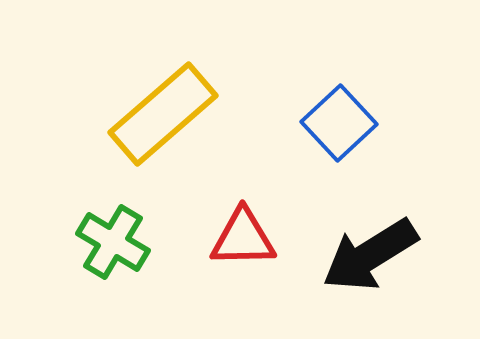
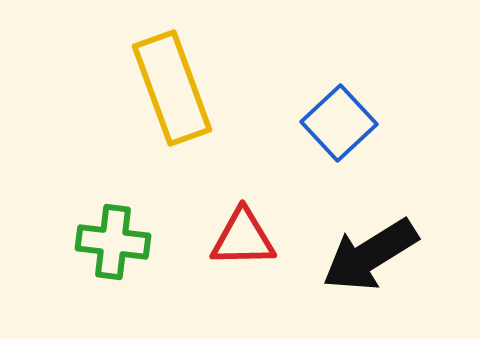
yellow rectangle: moved 9 px right, 26 px up; rotated 69 degrees counterclockwise
green cross: rotated 24 degrees counterclockwise
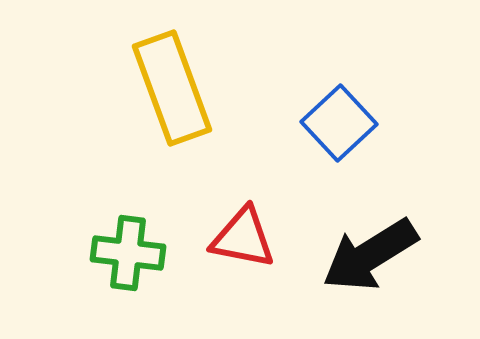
red triangle: rotated 12 degrees clockwise
green cross: moved 15 px right, 11 px down
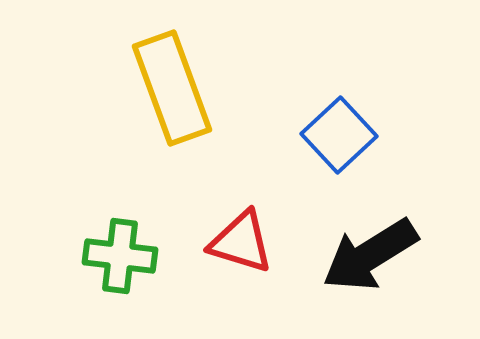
blue square: moved 12 px down
red triangle: moved 2 px left, 4 px down; rotated 6 degrees clockwise
green cross: moved 8 px left, 3 px down
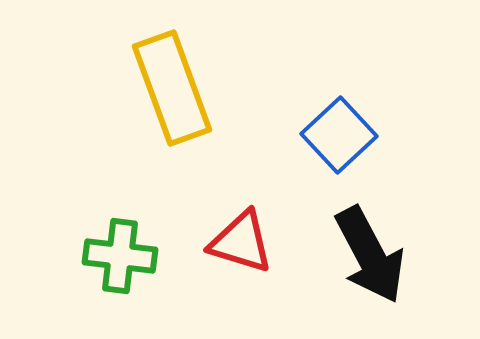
black arrow: rotated 86 degrees counterclockwise
